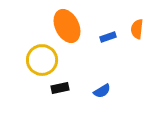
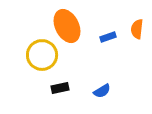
yellow circle: moved 5 px up
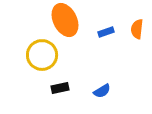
orange ellipse: moved 2 px left, 6 px up
blue rectangle: moved 2 px left, 5 px up
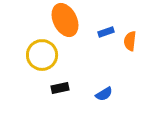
orange semicircle: moved 7 px left, 12 px down
blue semicircle: moved 2 px right, 3 px down
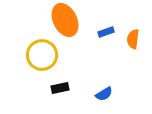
orange semicircle: moved 3 px right, 2 px up
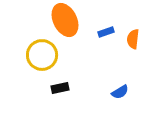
blue semicircle: moved 16 px right, 2 px up
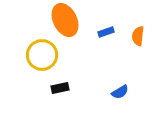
orange semicircle: moved 5 px right, 3 px up
